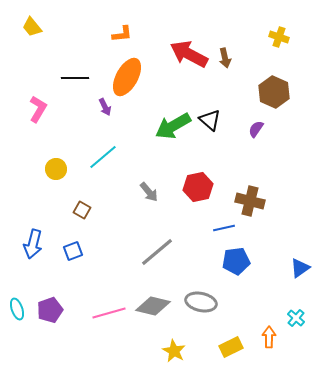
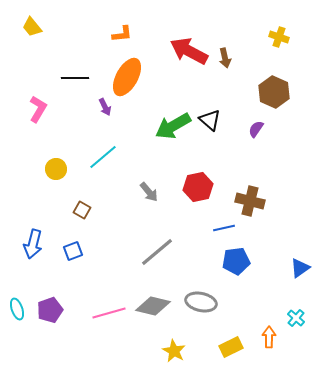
red arrow: moved 3 px up
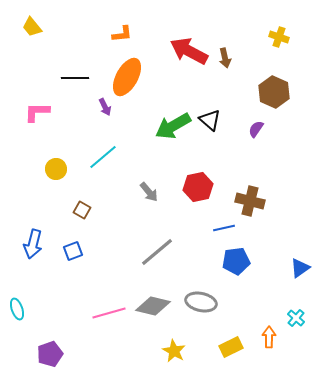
pink L-shape: moved 1 px left, 3 px down; rotated 120 degrees counterclockwise
purple pentagon: moved 44 px down
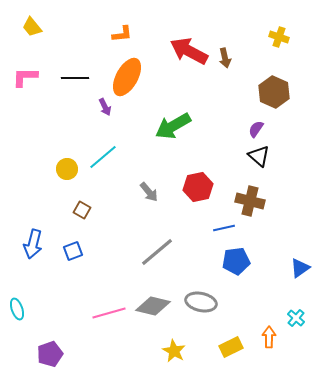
pink L-shape: moved 12 px left, 35 px up
black triangle: moved 49 px right, 36 px down
yellow circle: moved 11 px right
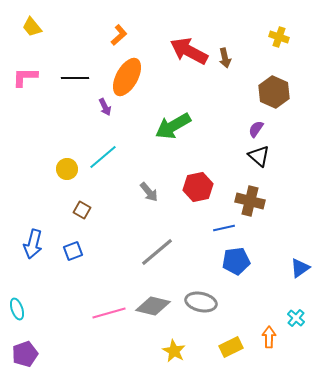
orange L-shape: moved 3 px left, 1 px down; rotated 35 degrees counterclockwise
purple pentagon: moved 25 px left
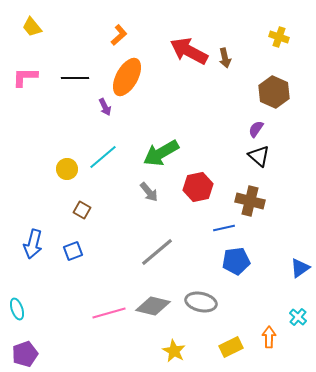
green arrow: moved 12 px left, 27 px down
cyan cross: moved 2 px right, 1 px up
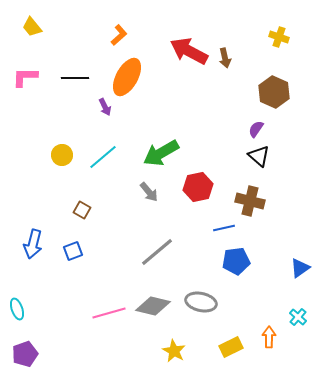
yellow circle: moved 5 px left, 14 px up
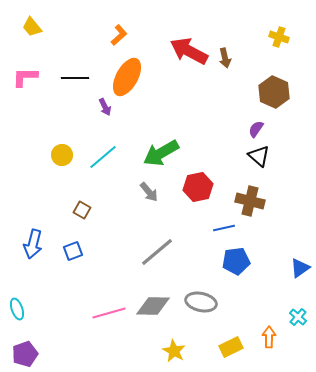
gray diamond: rotated 12 degrees counterclockwise
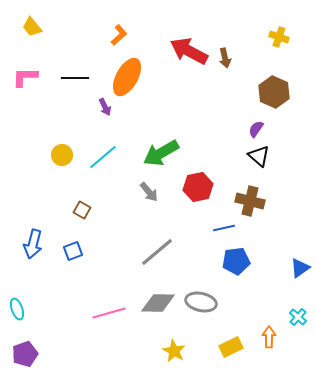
gray diamond: moved 5 px right, 3 px up
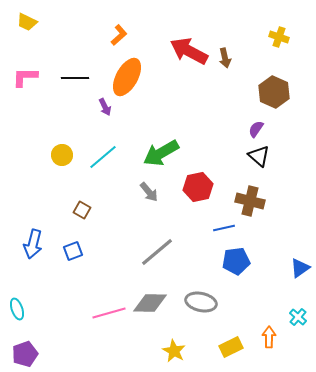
yellow trapezoid: moved 5 px left, 5 px up; rotated 25 degrees counterclockwise
gray diamond: moved 8 px left
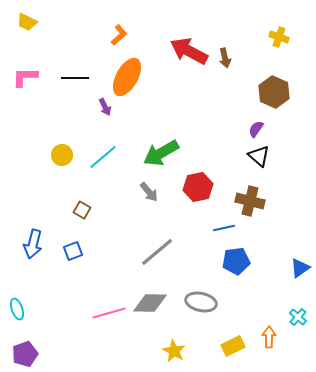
yellow rectangle: moved 2 px right, 1 px up
